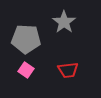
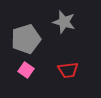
gray star: rotated 20 degrees counterclockwise
gray pentagon: rotated 20 degrees counterclockwise
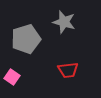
pink square: moved 14 px left, 7 px down
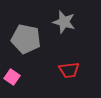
gray pentagon: rotated 28 degrees clockwise
red trapezoid: moved 1 px right
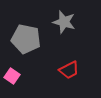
red trapezoid: rotated 20 degrees counterclockwise
pink square: moved 1 px up
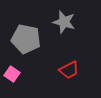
pink square: moved 2 px up
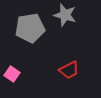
gray star: moved 1 px right, 7 px up
gray pentagon: moved 4 px right, 11 px up; rotated 20 degrees counterclockwise
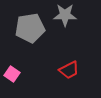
gray star: rotated 15 degrees counterclockwise
